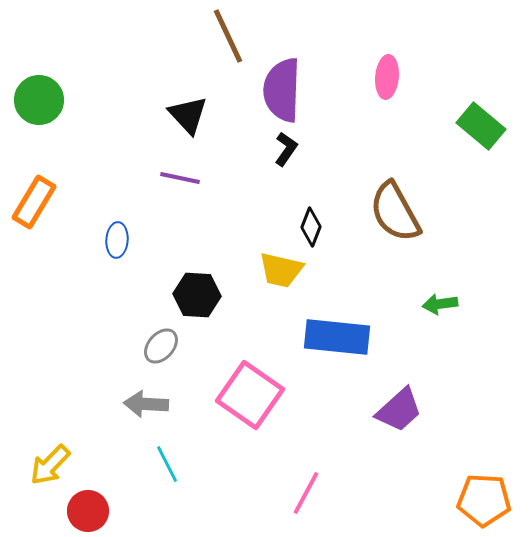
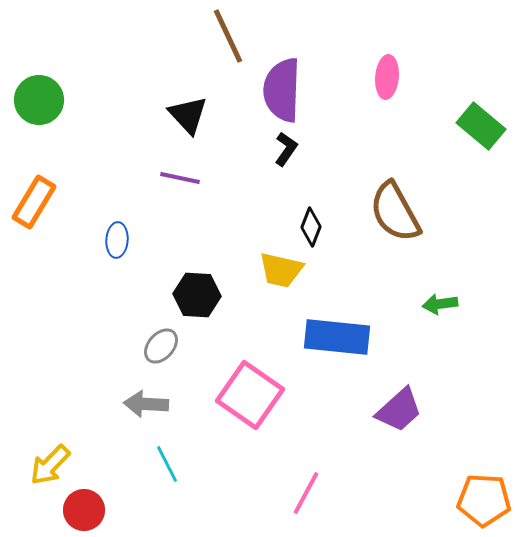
red circle: moved 4 px left, 1 px up
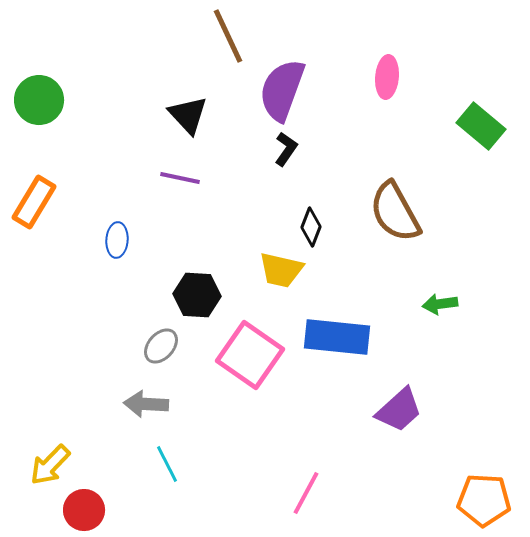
purple semicircle: rotated 18 degrees clockwise
pink square: moved 40 px up
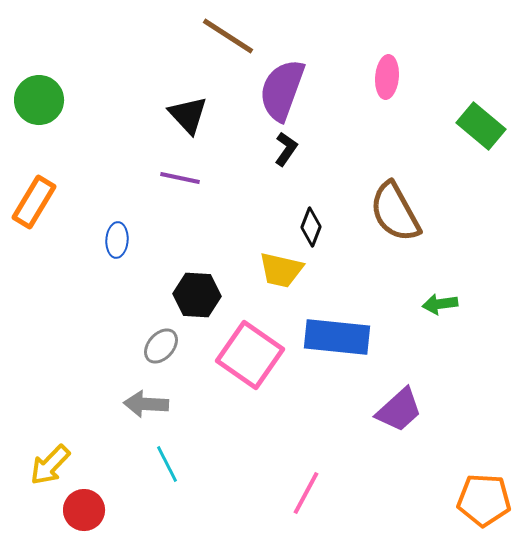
brown line: rotated 32 degrees counterclockwise
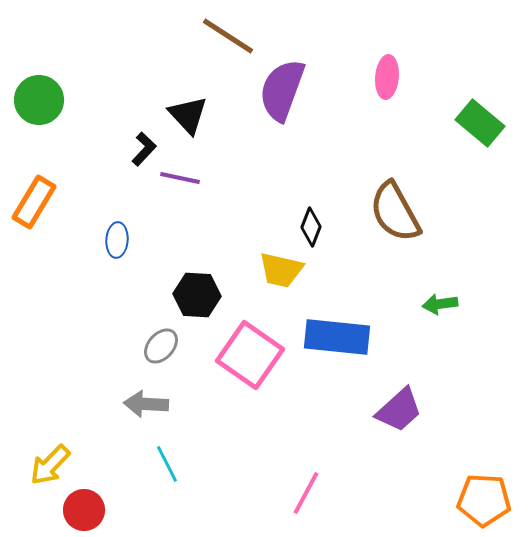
green rectangle: moved 1 px left, 3 px up
black L-shape: moved 142 px left; rotated 8 degrees clockwise
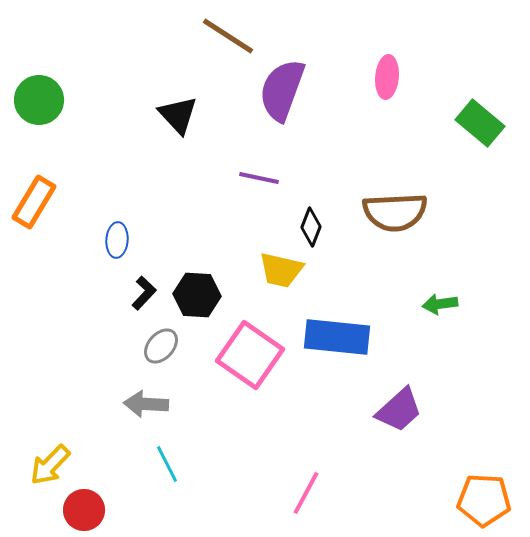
black triangle: moved 10 px left
black L-shape: moved 144 px down
purple line: moved 79 px right
brown semicircle: rotated 64 degrees counterclockwise
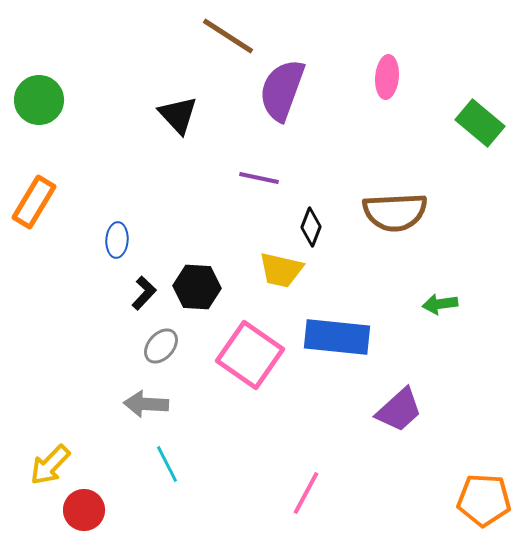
black hexagon: moved 8 px up
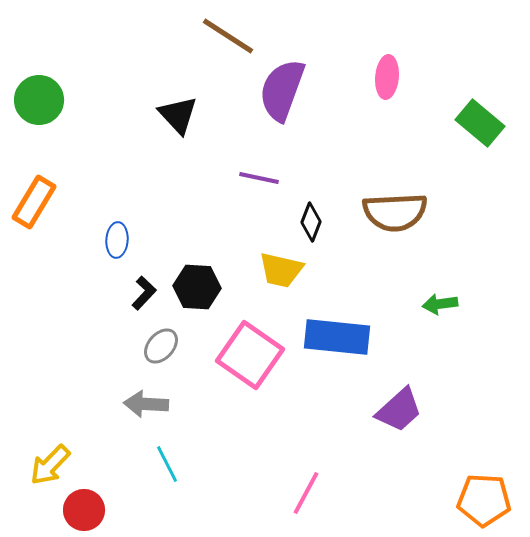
black diamond: moved 5 px up
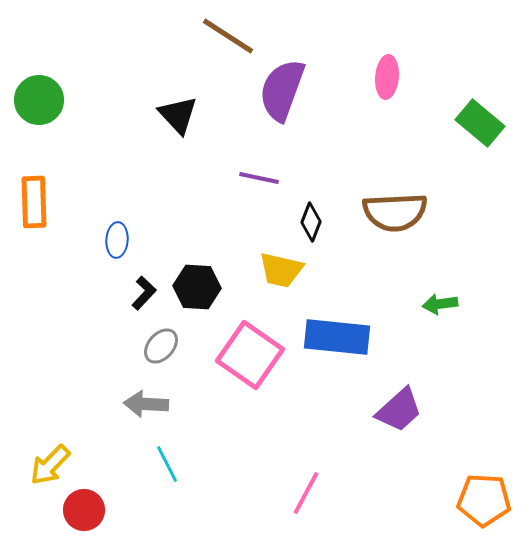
orange rectangle: rotated 33 degrees counterclockwise
